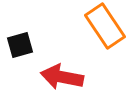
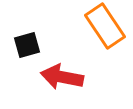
black square: moved 7 px right
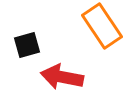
orange rectangle: moved 3 px left
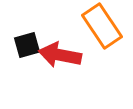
red arrow: moved 2 px left, 22 px up
